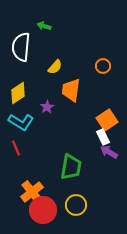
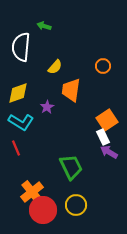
yellow diamond: rotated 15 degrees clockwise
green trapezoid: rotated 36 degrees counterclockwise
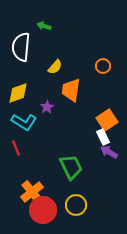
cyan L-shape: moved 3 px right
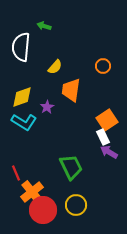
yellow diamond: moved 4 px right, 4 px down
red line: moved 25 px down
